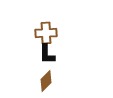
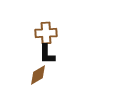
brown diamond: moved 8 px left, 6 px up; rotated 15 degrees clockwise
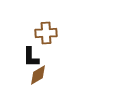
black L-shape: moved 16 px left, 3 px down
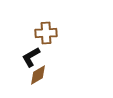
black L-shape: rotated 60 degrees clockwise
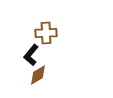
black L-shape: moved 2 px up; rotated 20 degrees counterclockwise
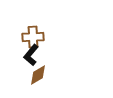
brown cross: moved 13 px left, 4 px down
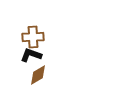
black L-shape: rotated 70 degrees clockwise
